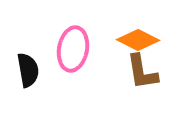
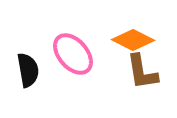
orange diamond: moved 5 px left
pink ellipse: moved 5 px down; rotated 51 degrees counterclockwise
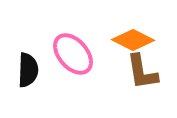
black semicircle: rotated 12 degrees clockwise
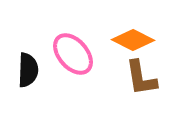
brown L-shape: moved 1 px left, 6 px down
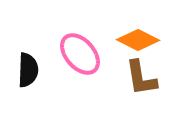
orange diamond: moved 5 px right
pink ellipse: moved 7 px right
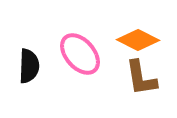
black semicircle: moved 1 px right, 4 px up
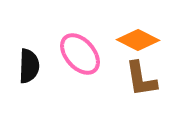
brown L-shape: moved 1 px down
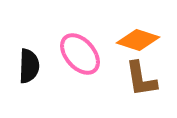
orange diamond: rotated 9 degrees counterclockwise
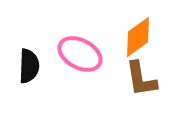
orange diamond: moved 3 px up; rotated 54 degrees counterclockwise
pink ellipse: rotated 21 degrees counterclockwise
